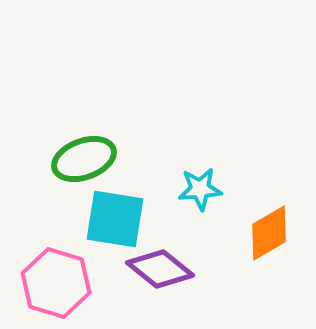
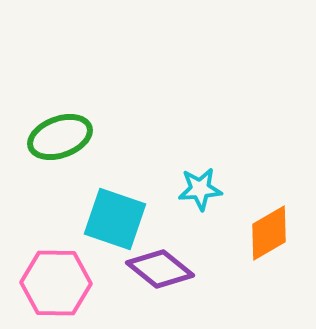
green ellipse: moved 24 px left, 22 px up
cyan square: rotated 10 degrees clockwise
pink hexagon: rotated 16 degrees counterclockwise
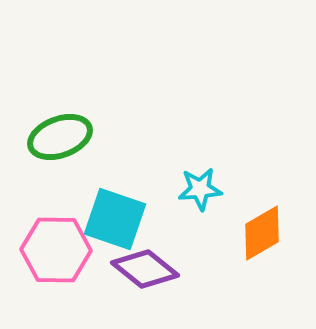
orange diamond: moved 7 px left
purple diamond: moved 15 px left
pink hexagon: moved 33 px up
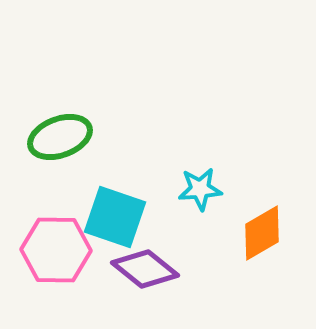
cyan square: moved 2 px up
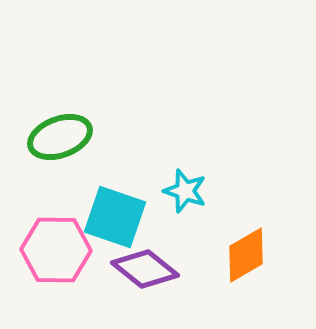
cyan star: moved 15 px left, 2 px down; rotated 24 degrees clockwise
orange diamond: moved 16 px left, 22 px down
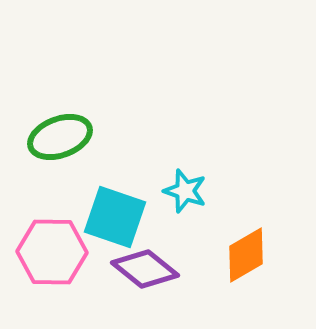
pink hexagon: moved 4 px left, 2 px down
